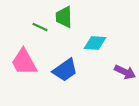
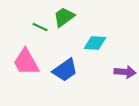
green trapezoid: rotated 55 degrees clockwise
pink trapezoid: moved 2 px right
purple arrow: rotated 20 degrees counterclockwise
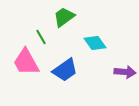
green line: moved 1 px right, 10 px down; rotated 35 degrees clockwise
cyan diamond: rotated 50 degrees clockwise
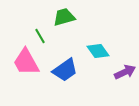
green trapezoid: rotated 20 degrees clockwise
green line: moved 1 px left, 1 px up
cyan diamond: moved 3 px right, 8 px down
purple arrow: rotated 30 degrees counterclockwise
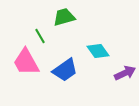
purple arrow: moved 1 px down
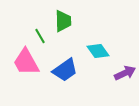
green trapezoid: moved 1 px left, 4 px down; rotated 105 degrees clockwise
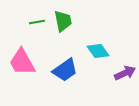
green trapezoid: rotated 10 degrees counterclockwise
green line: moved 3 px left, 14 px up; rotated 70 degrees counterclockwise
pink trapezoid: moved 4 px left
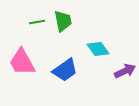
cyan diamond: moved 2 px up
purple arrow: moved 2 px up
